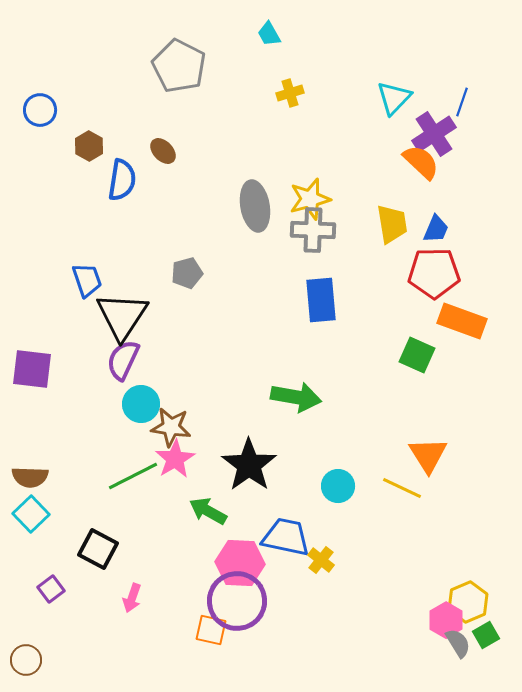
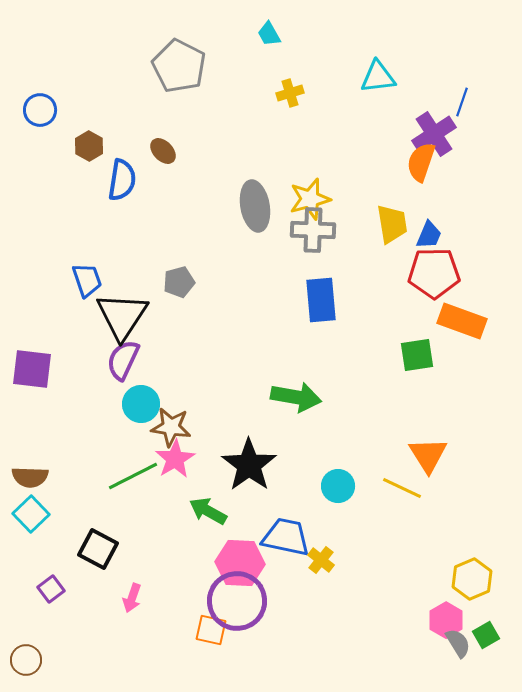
cyan triangle at (394, 98): moved 16 px left, 21 px up; rotated 39 degrees clockwise
orange semicircle at (421, 162): rotated 114 degrees counterclockwise
blue trapezoid at (436, 229): moved 7 px left, 6 px down
gray pentagon at (187, 273): moved 8 px left, 9 px down
green square at (417, 355): rotated 33 degrees counterclockwise
yellow hexagon at (468, 602): moved 4 px right, 23 px up
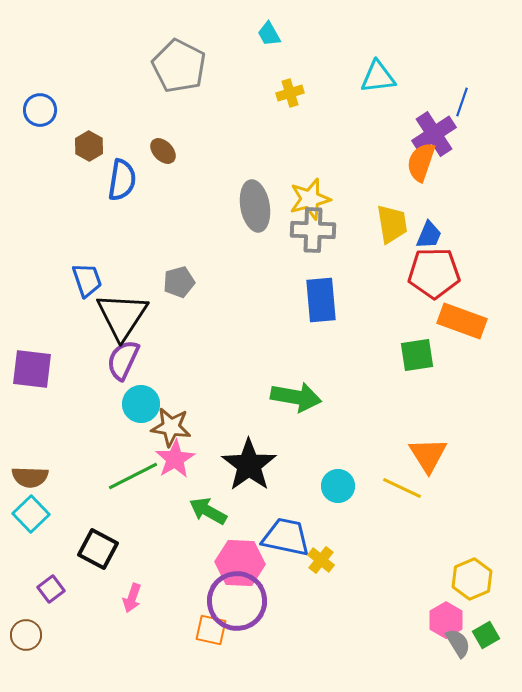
brown circle at (26, 660): moved 25 px up
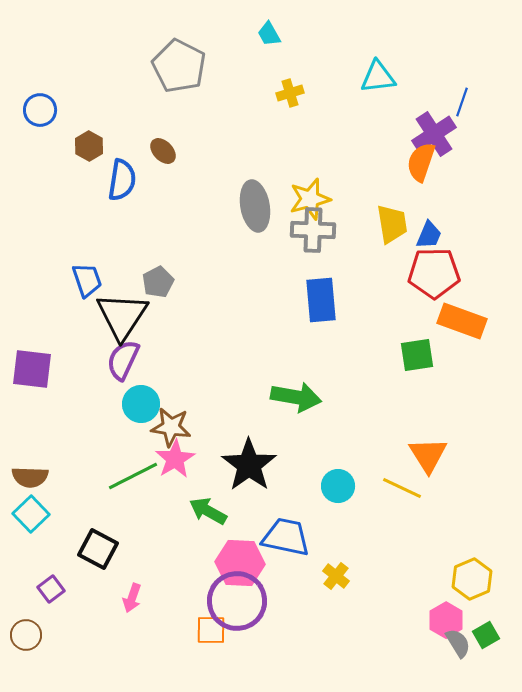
gray pentagon at (179, 282): moved 21 px left; rotated 12 degrees counterclockwise
yellow cross at (321, 560): moved 15 px right, 16 px down
orange square at (211, 630): rotated 12 degrees counterclockwise
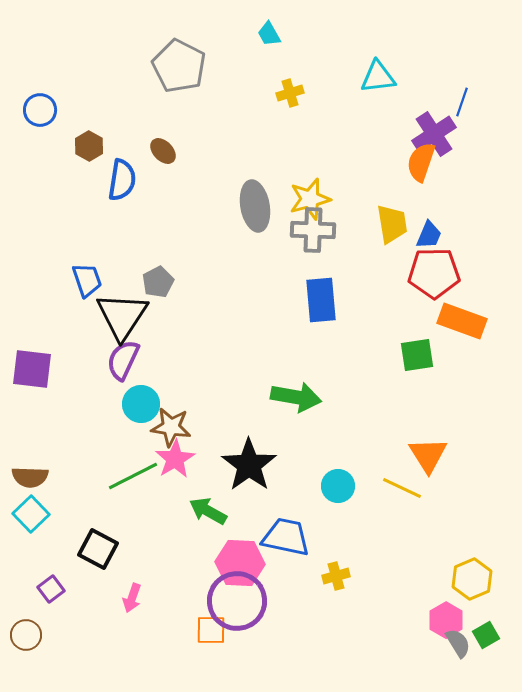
yellow cross at (336, 576): rotated 36 degrees clockwise
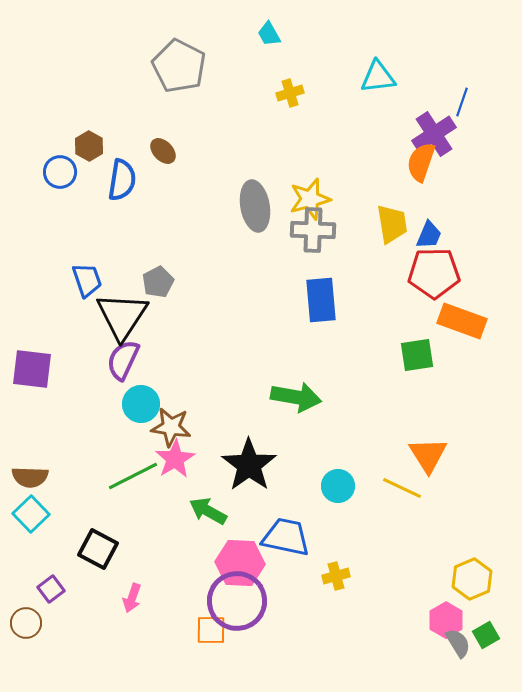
blue circle at (40, 110): moved 20 px right, 62 px down
brown circle at (26, 635): moved 12 px up
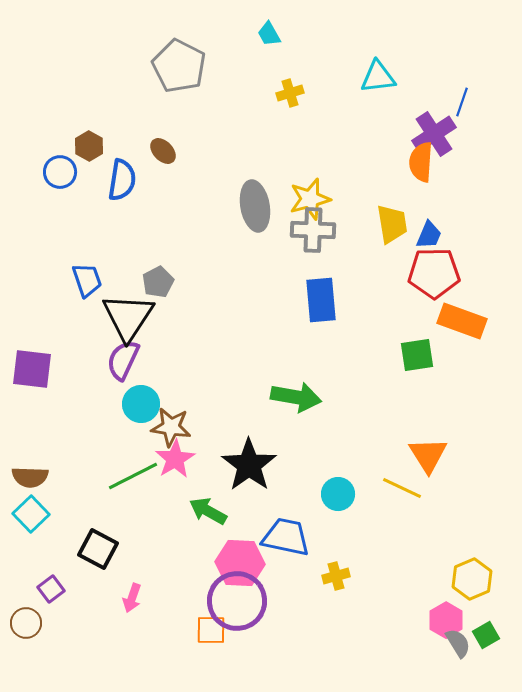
orange semicircle at (421, 162): rotated 15 degrees counterclockwise
black triangle at (122, 316): moved 6 px right, 1 px down
cyan circle at (338, 486): moved 8 px down
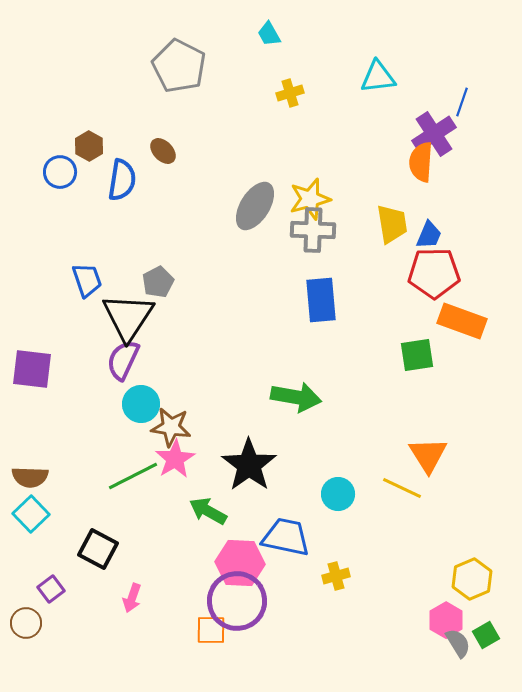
gray ellipse at (255, 206): rotated 42 degrees clockwise
